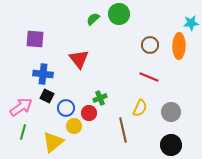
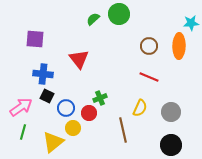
brown circle: moved 1 px left, 1 px down
yellow circle: moved 1 px left, 2 px down
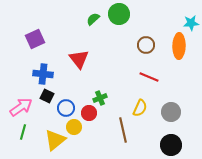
purple square: rotated 30 degrees counterclockwise
brown circle: moved 3 px left, 1 px up
yellow circle: moved 1 px right, 1 px up
yellow triangle: moved 2 px right, 2 px up
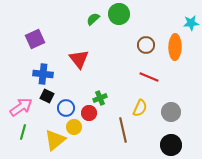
orange ellipse: moved 4 px left, 1 px down
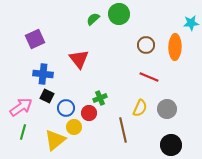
gray circle: moved 4 px left, 3 px up
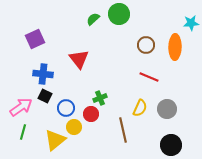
black square: moved 2 px left
red circle: moved 2 px right, 1 px down
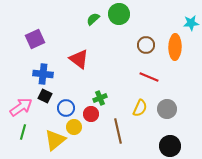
red triangle: rotated 15 degrees counterclockwise
brown line: moved 5 px left, 1 px down
black circle: moved 1 px left, 1 px down
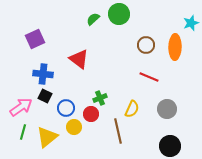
cyan star: rotated 14 degrees counterclockwise
yellow semicircle: moved 8 px left, 1 px down
yellow triangle: moved 8 px left, 3 px up
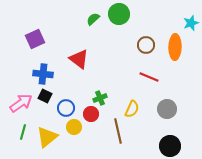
pink arrow: moved 4 px up
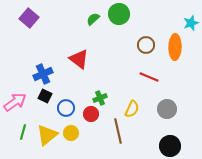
purple square: moved 6 px left, 21 px up; rotated 24 degrees counterclockwise
blue cross: rotated 30 degrees counterclockwise
pink arrow: moved 6 px left, 1 px up
yellow circle: moved 3 px left, 6 px down
yellow triangle: moved 2 px up
